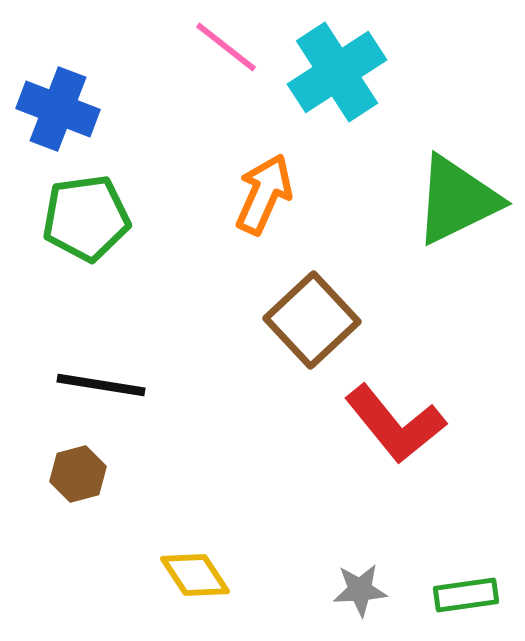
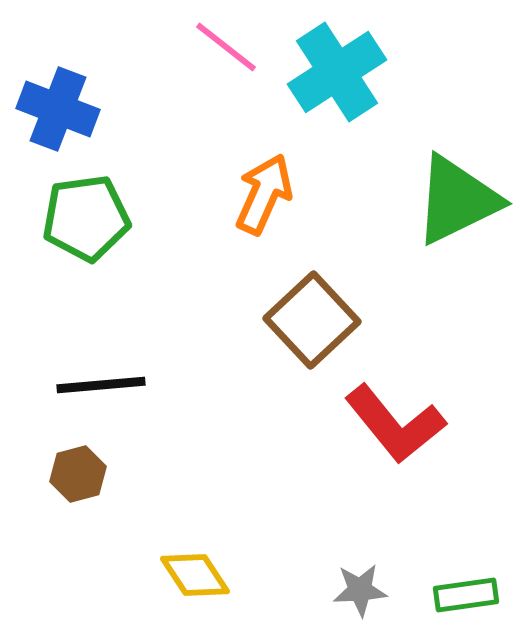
black line: rotated 14 degrees counterclockwise
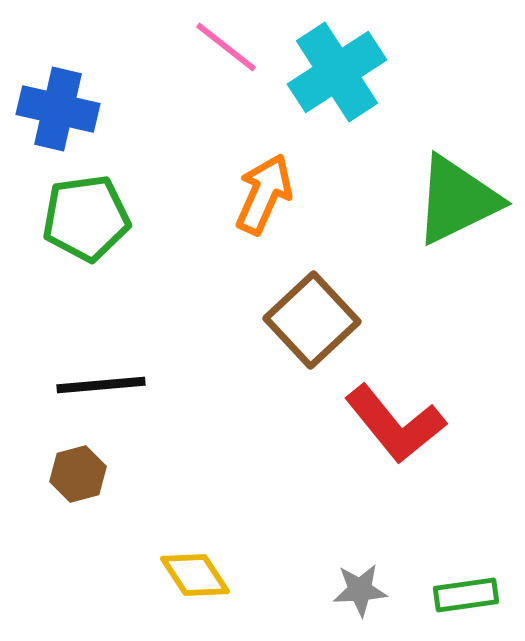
blue cross: rotated 8 degrees counterclockwise
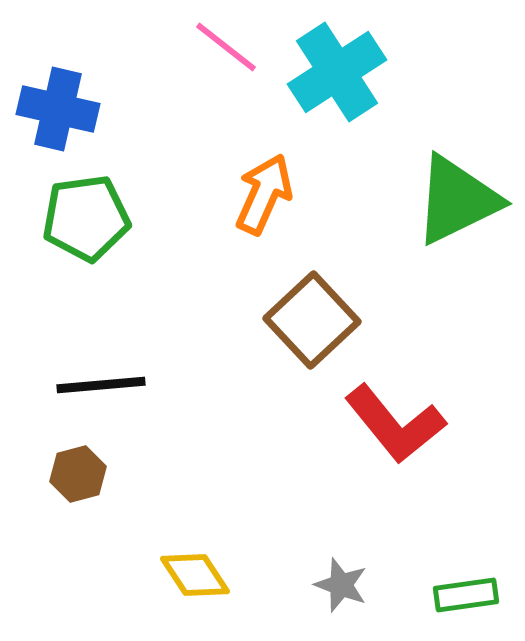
gray star: moved 19 px left, 5 px up; rotated 24 degrees clockwise
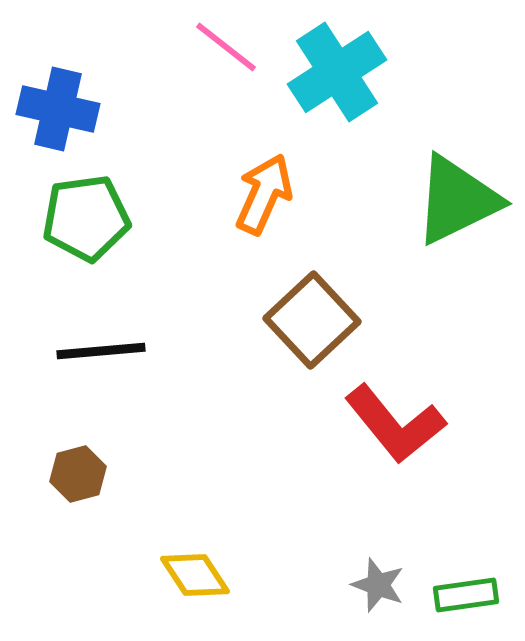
black line: moved 34 px up
gray star: moved 37 px right
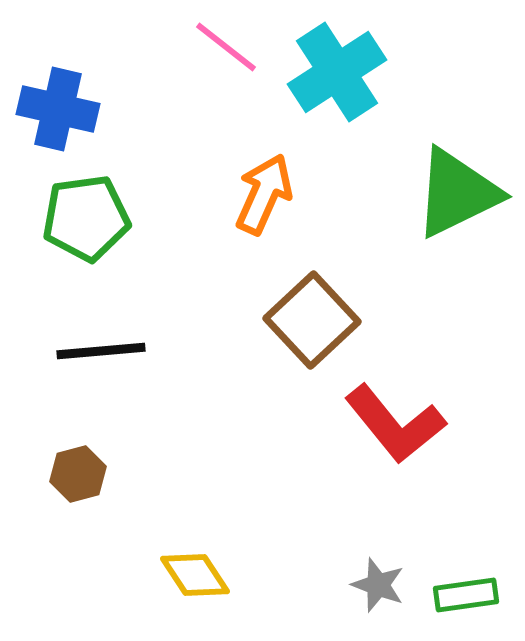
green triangle: moved 7 px up
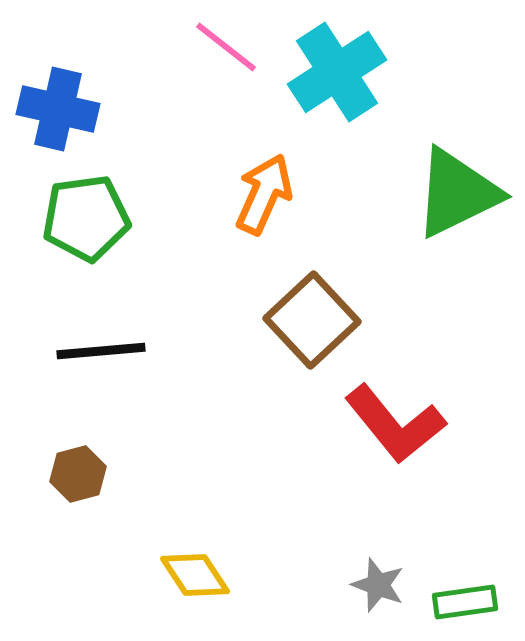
green rectangle: moved 1 px left, 7 px down
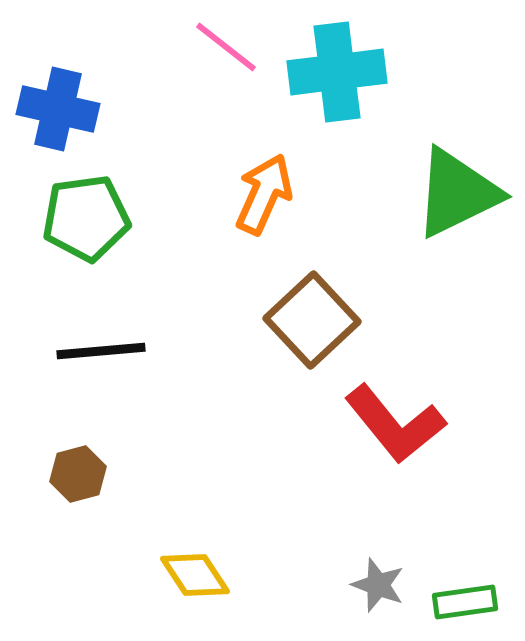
cyan cross: rotated 26 degrees clockwise
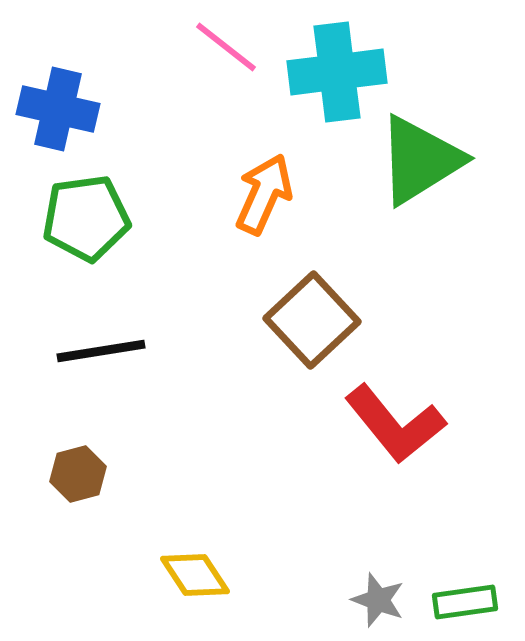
green triangle: moved 37 px left, 33 px up; rotated 6 degrees counterclockwise
black line: rotated 4 degrees counterclockwise
gray star: moved 15 px down
